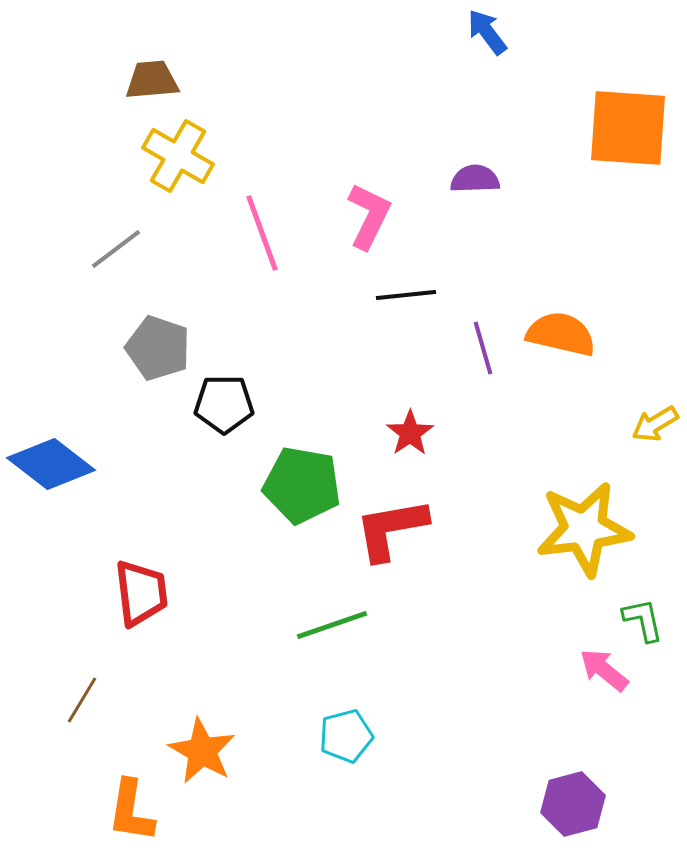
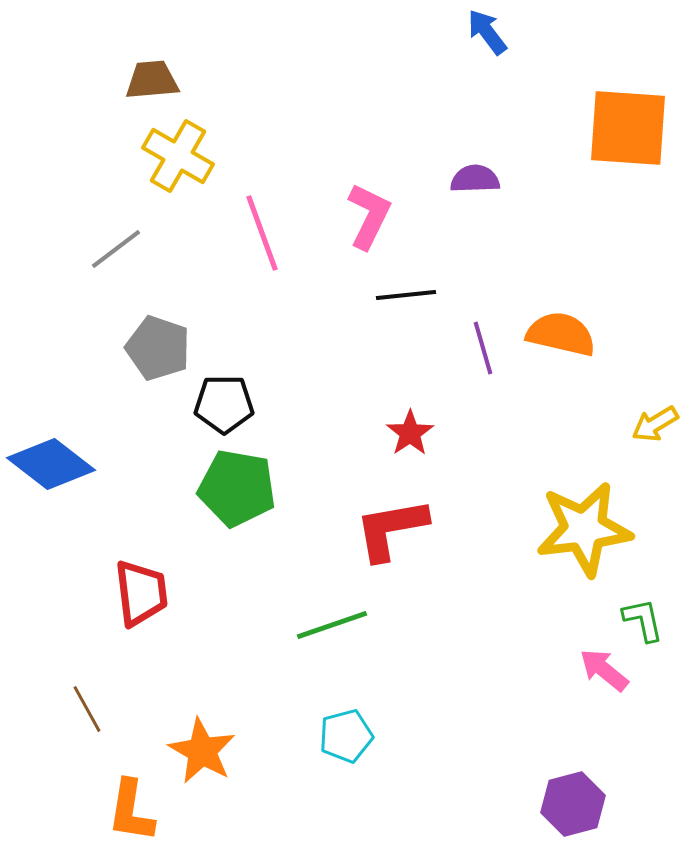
green pentagon: moved 65 px left, 3 px down
brown line: moved 5 px right, 9 px down; rotated 60 degrees counterclockwise
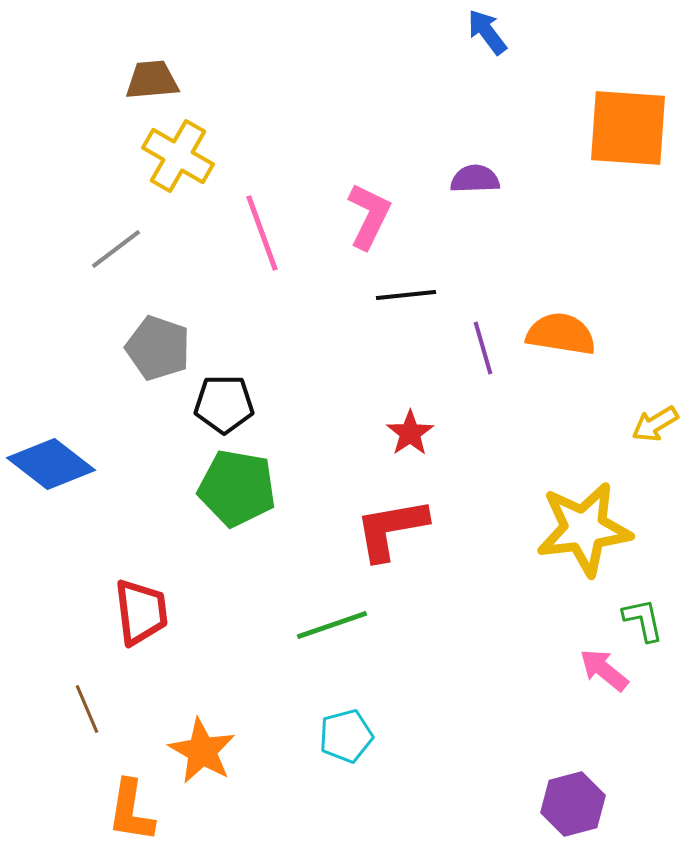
orange semicircle: rotated 4 degrees counterclockwise
red trapezoid: moved 19 px down
brown line: rotated 6 degrees clockwise
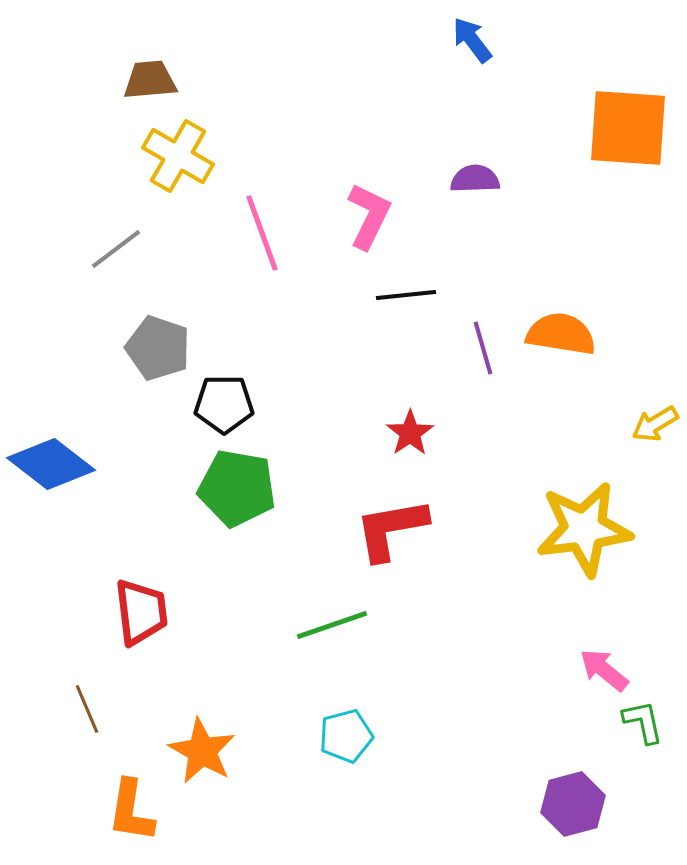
blue arrow: moved 15 px left, 8 px down
brown trapezoid: moved 2 px left
green L-shape: moved 102 px down
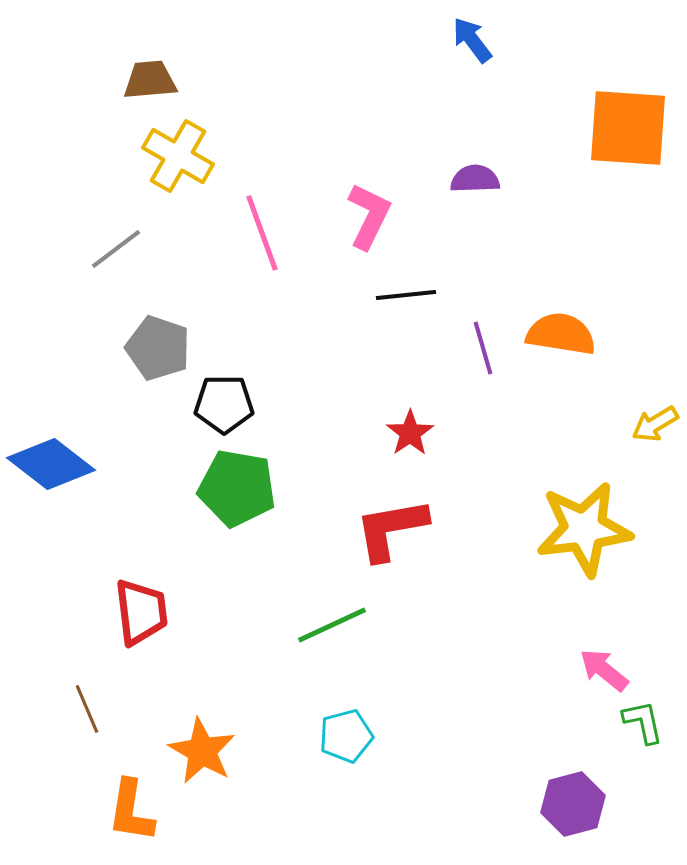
green line: rotated 6 degrees counterclockwise
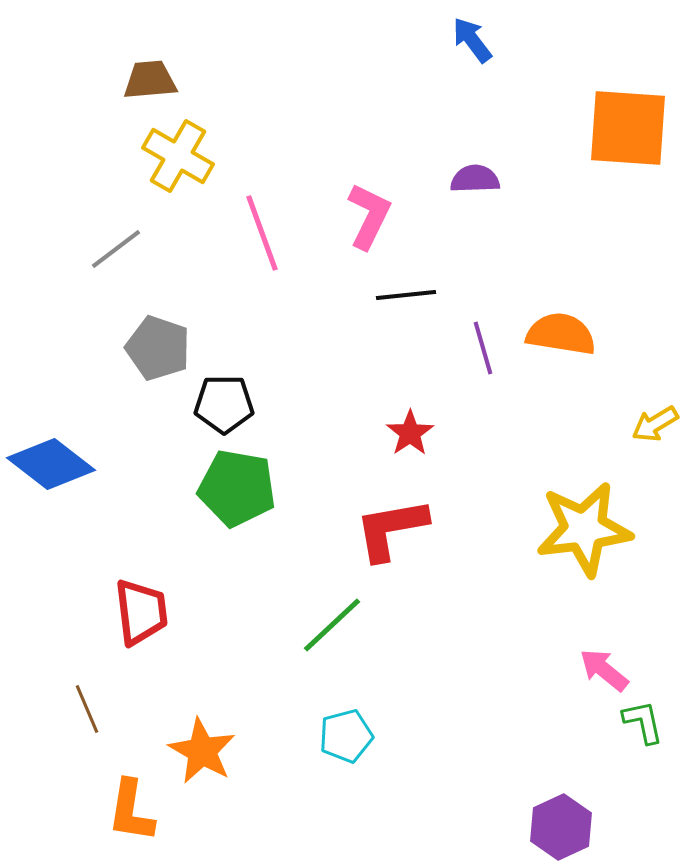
green line: rotated 18 degrees counterclockwise
purple hexagon: moved 12 px left, 23 px down; rotated 10 degrees counterclockwise
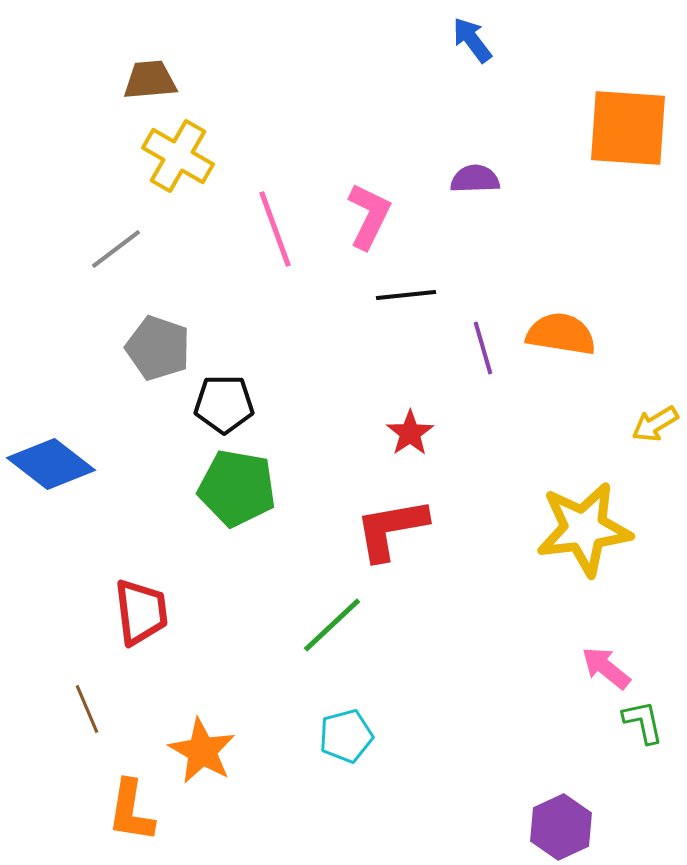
pink line: moved 13 px right, 4 px up
pink arrow: moved 2 px right, 2 px up
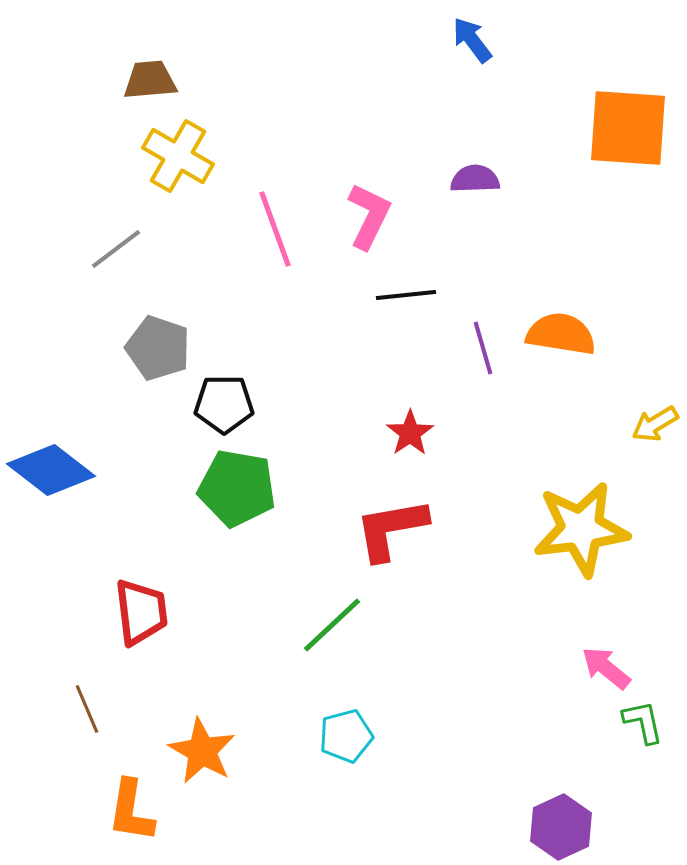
blue diamond: moved 6 px down
yellow star: moved 3 px left
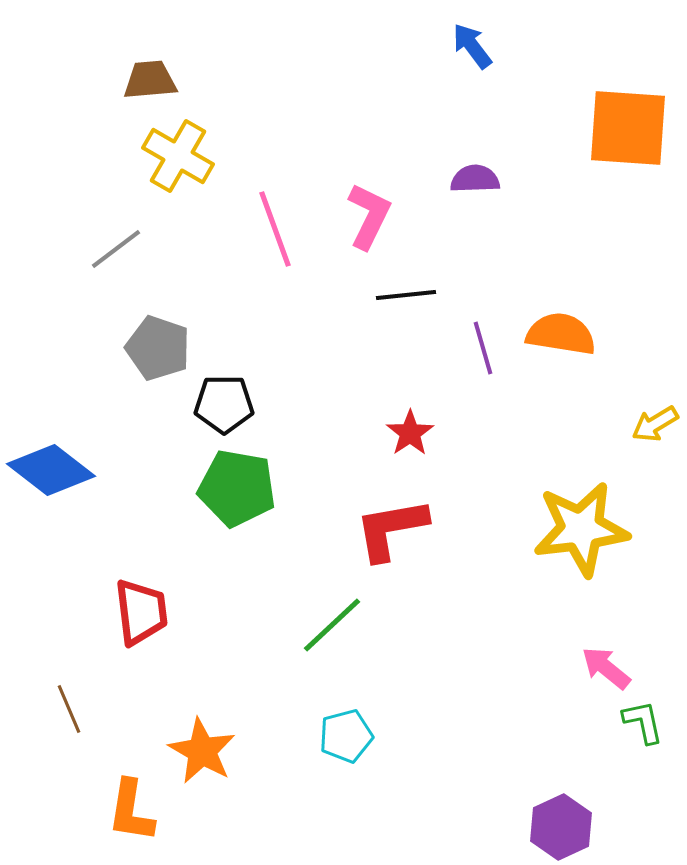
blue arrow: moved 6 px down
brown line: moved 18 px left
